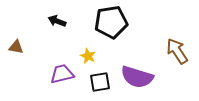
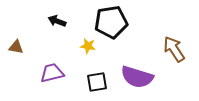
brown arrow: moved 3 px left, 2 px up
yellow star: moved 10 px up; rotated 14 degrees counterclockwise
purple trapezoid: moved 10 px left, 1 px up
black square: moved 3 px left
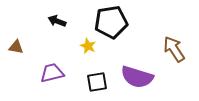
yellow star: rotated 14 degrees clockwise
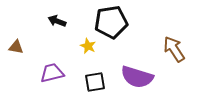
black square: moved 2 px left
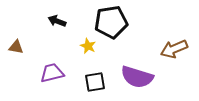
brown arrow: rotated 80 degrees counterclockwise
